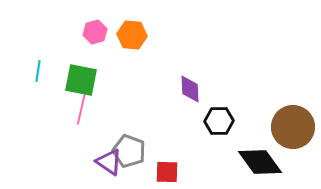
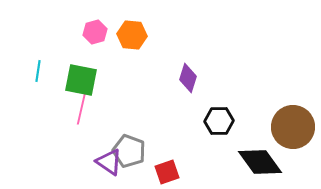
purple diamond: moved 2 px left, 11 px up; rotated 20 degrees clockwise
red square: rotated 20 degrees counterclockwise
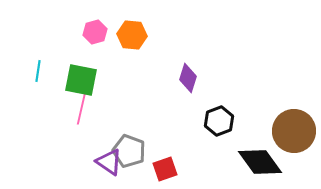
black hexagon: rotated 20 degrees counterclockwise
brown circle: moved 1 px right, 4 px down
red square: moved 2 px left, 3 px up
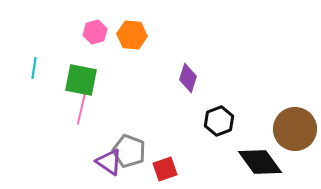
cyan line: moved 4 px left, 3 px up
brown circle: moved 1 px right, 2 px up
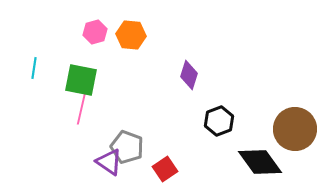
orange hexagon: moved 1 px left
purple diamond: moved 1 px right, 3 px up
gray pentagon: moved 2 px left, 4 px up
red square: rotated 15 degrees counterclockwise
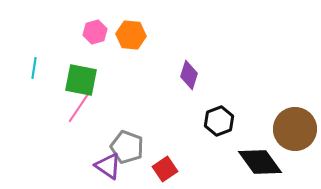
pink line: moved 2 px left; rotated 21 degrees clockwise
purple triangle: moved 1 px left, 4 px down
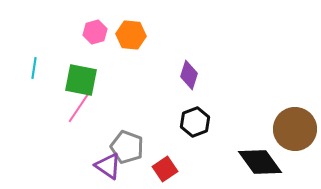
black hexagon: moved 24 px left, 1 px down
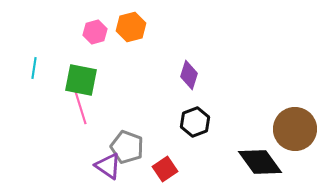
orange hexagon: moved 8 px up; rotated 20 degrees counterclockwise
pink line: rotated 51 degrees counterclockwise
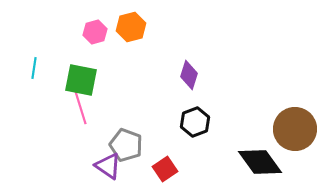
gray pentagon: moved 1 px left, 2 px up
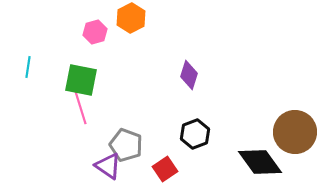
orange hexagon: moved 9 px up; rotated 12 degrees counterclockwise
cyan line: moved 6 px left, 1 px up
black hexagon: moved 12 px down
brown circle: moved 3 px down
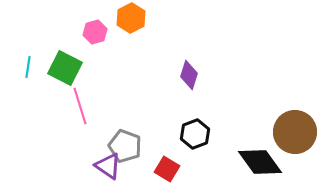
green square: moved 16 px left, 12 px up; rotated 16 degrees clockwise
gray pentagon: moved 1 px left, 1 px down
red square: moved 2 px right; rotated 25 degrees counterclockwise
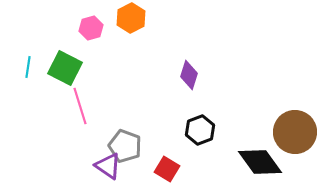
pink hexagon: moved 4 px left, 4 px up
black hexagon: moved 5 px right, 4 px up
